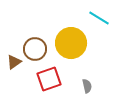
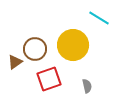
yellow circle: moved 2 px right, 2 px down
brown triangle: moved 1 px right
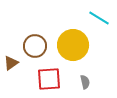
brown circle: moved 3 px up
brown triangle: moved 4 px left, 1 px down
red square: rotated 15 degrees clockwise
gray semicircle: moved 2 px left, 4 px up
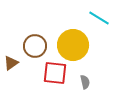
red square: moved 6 px right, 6 px up; rotated 10 degrees clockwise
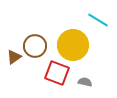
cyan line: moved 1 px left, 2 px down
brown triangle: moved 3 px right, 6 px up
red square: moved 2 px right; rotated 15 degrees clockwise
gray semicircle: rotated 64 degrees counterclockwise
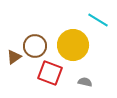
red square: moved 7 px left
